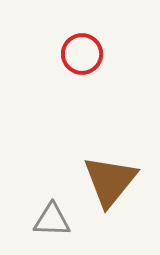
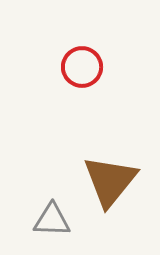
red circle: moved 13 px down
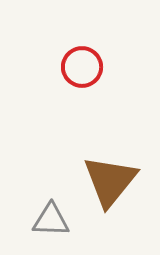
gray triangle: moved 1 px left
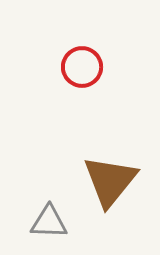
gray triangle: moved 2 px left, 2 px down
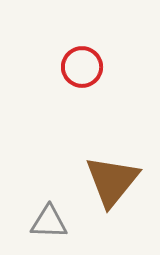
brown triangle: moved 2 px right
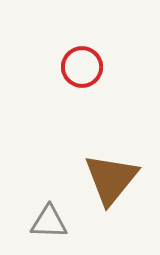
brown triangle: moved 1 px left, 2 px up
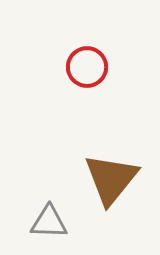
red circle: moved 5 px right
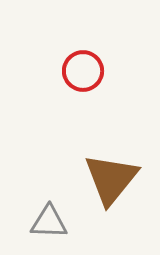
red circle: moved 4 px left, 4 px down
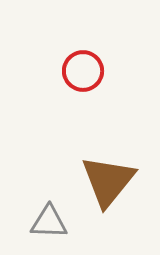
brown triangle: moved 3 px left, 2 px down
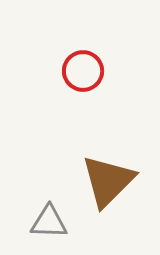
brown triangle: rotated 6 degrees clockwise
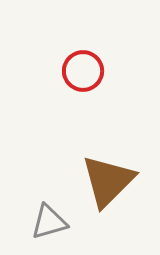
gray triangle: rotated 18 degrees counterclockwise
